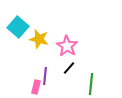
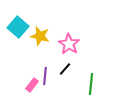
yellow star: moved 1 px right, 3 px up
pink star: moved 2 px right, 2 px up
black line: moved 4 px left, 1 px down
pink rectangle: moved 4 px left, 2 px up; rotated 24 degrees clockwise
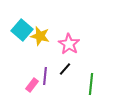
cyan square: moved 4 px right, 3 px down
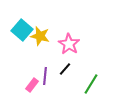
green line: rotated 25 degrees clockwise
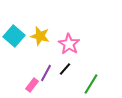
cyan square: moved 8 px left, 6 px down
purple line: moved 1 px right, 3 px up; rotated 24 degrees clockwise
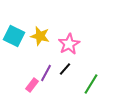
cyan square: rotated 15 degrees counterclockwise
pink star: rotated 10 degrees clockwise
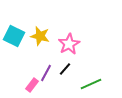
green line: rotated 35 degrees clockwise
